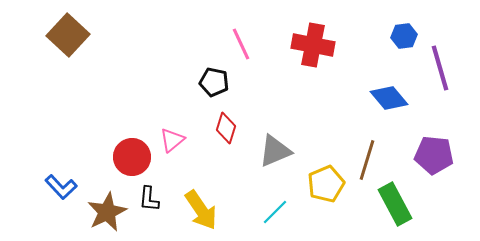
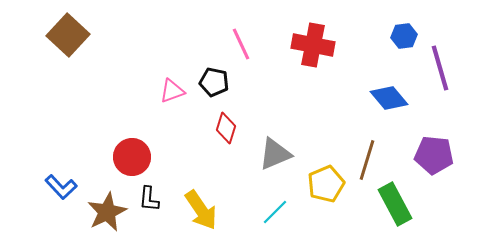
pink triangle: moved 49 px up; rotated 20 degrees clockwise
gray triangle: moved 3 px down
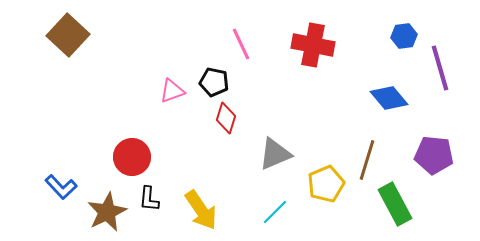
red diamond: moved 10 px up
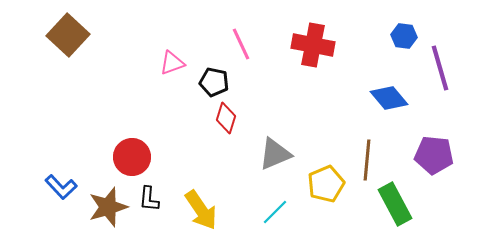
blue hexagon: rotated 15 degrees clockwise
pink triangle: moved 28 px up
brown line: rotated 12 degrees counterclockwise
brown star: moved 1 px right, 5 px up; rotated 9 degrees clockwise
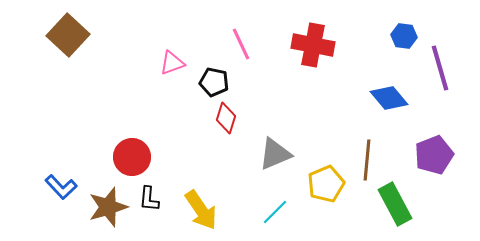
purple pentagon: rotated 27 degrees counterclockwise
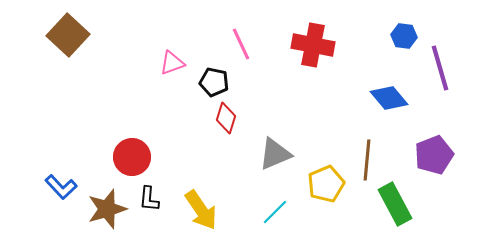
brown star: moved 1 px left, 2 px down
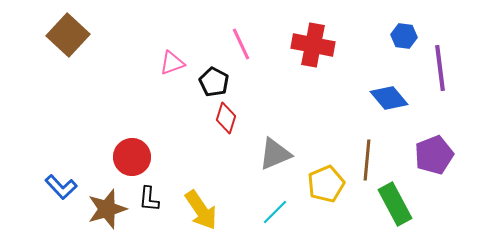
purple line: rotated 9 degrees clockwise
black pentagon: rotated 16 degrees clockwise
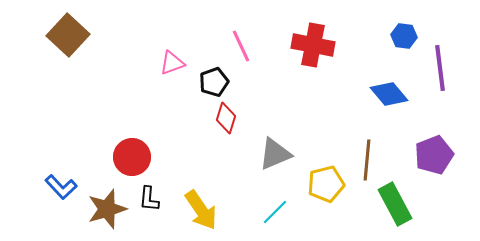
pink line: moved 2 px down
black pentagon: rotated 24 degrees clockwise
blue diamond: moved 4 px up
yellow pentagon: rotated 9 degrees clockwise
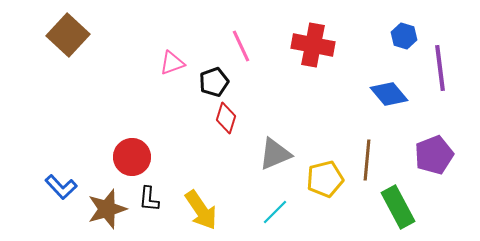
blue hexagon: rotated 10 degrees clockwise
yellow pentagon: moved 1 px left, 5 px up
green rectangle: moved 3 px right, 3 px down
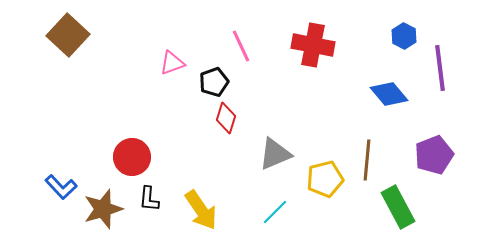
blue hexagon: rotated 10 degrees clockwise
brown star: moved 4 px left
